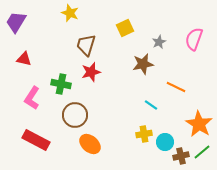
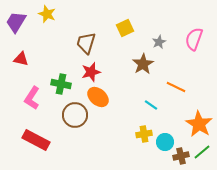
yellow star: moved 23 px left, 1 px down
brown trapezoid: moved 2 px up
red triangle: moved 3 px left
brown star: rotated 20 degrees counterclockwise
orange ellipse: moved 8 px right, 47 px up
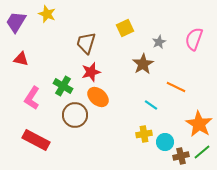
green cross: moved 2 px right, 2 px down; rotated 18 degrees clockwise
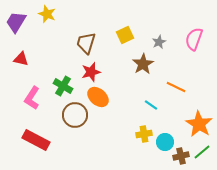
yellow square: moved 7 px down
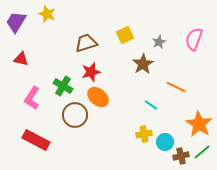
brown trapezoid: rotated 55 degrees clockwise
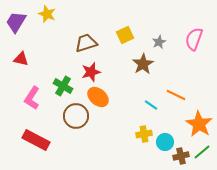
orange line: moved 8 px down
brown circle: moved 1 px right, 1 px down
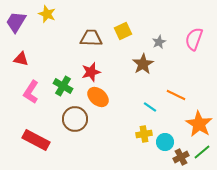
yellow square: moved 2 px left, 4 px up
brown trapezoid: moved 5 px right, 5 px up; rotated 20 degrees clockwise
pink L-shape: moved 1 px left, 6 px up
cyan line: moved 1 px left, 2 px down
brown circle: moved 1 px left, 3 px down
brown cross: moved 1 px down; rotated 14 degrees counterclockwise
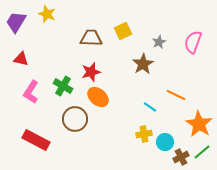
pink semicircle: moved 1 px left, 3 px down
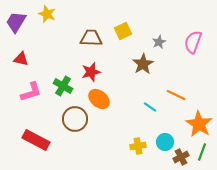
pink L-shape: rotated 140 degrees counterclockwise
orange ellipse: moved 1 px right, 2 px down
yellow cross: moved 6 px left, 12 px down
green line: rotated 30 degrees counterclockwise
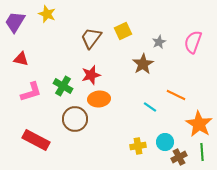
purple trapezoid: moved 1 px left
brown trapezoid: rotated 55 degrees counterclockwise
red star: moved 3 px down
orange ellipse: rotated 45 degrees counterclockwise
green line: rotated 24 degrees counterclockwise
brown cross: moved 2 px left
